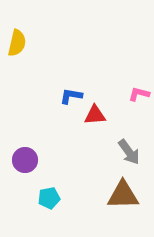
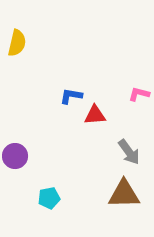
purple circle: moved 10 px left, 4 px up
brown triangle: moved 1 px right, 1 px up
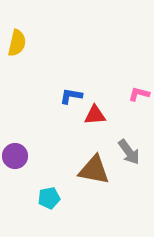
brown triangle: moved 30 px left, 24 px up; rotated 12 degrees clockwise
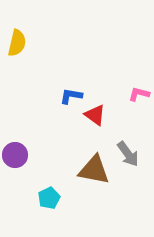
red triangle: rotated 40 degrees clockwise
gray arrow: moved 1 px left, 2 px down
purple circle: moved 1 px up
cyan pentagon: rotated 15 degrees counterclockwise
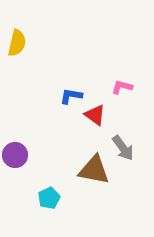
pink L-shape: moved 17 px left, 7 px up
gray arrow: moved 5 px left, 6 px up
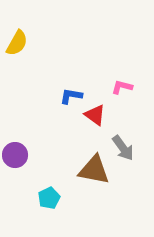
yellow semicircle: rotated 16 degrees clockwise
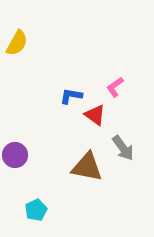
pink L-shape: moved 7 px left; rotated 50 degrees counterclockwise
brown triangle: moved 7 px left, 3 px up
cyan pentagon: moved 13 px left, 12 px down
